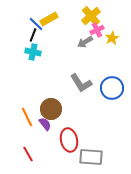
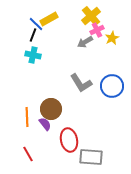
cyan cross: moved 3 px down
blue circle: moved 2 px up
orange line: rotated 24 degrees clockwise
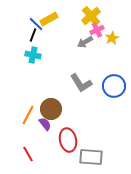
blue circle: moved 2 px right
orange line: moved 1 px right, 2 px up; rotated 30 degrees clockwise
red ellipse: moved 1 px left
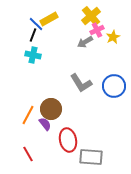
yellow star: moved 1 px right, 1 px up
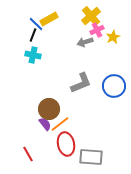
gray arrow: rotated 14 degrees clockwise
gray L-shape: rotated 80 degrees counterclockwise
brown circle: moved 2 px left
orange line: moved 32 px right, 9 px down; rotated 24 degrees clockwise
red ellipse: moved 2 px left, 4 px down
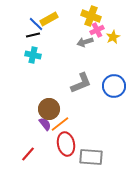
yellow cross: rotated 30 degrees counterclockwise
black line: rotated 56 degrees clockwise
red line: rotated 70 degrees clockwise
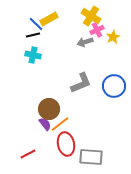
yellow cross: rotated 12 degrees clockwise
red line: rotated 21 degrees clockwise
